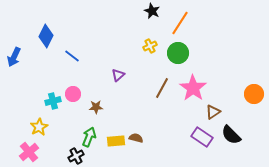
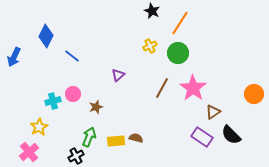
brown star: rotated 16 degrees counterclockwise
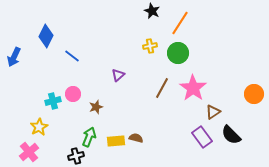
yellow cross: rotated 16 degrees clockwise
purple rectangle: rotated 20 degrees clockwise
black cross: rotated 14 degrees clockwise
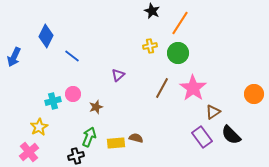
yellow rectangle: moved 2 px down
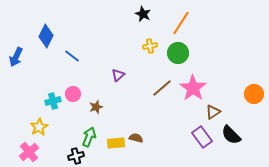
black star: moved 9 px left, 3 px down
orange line: moved 1 px right
blue arrow: moved 2 px right
brown line: rotated 20 degrees clockwise
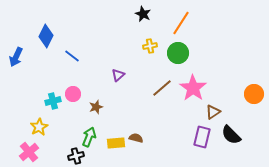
purple rectangle: rotated 50 degrees clockwise
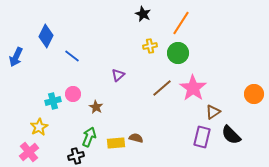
brown star: rotated 24 degrees counterclockwise
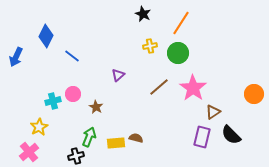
brown line: moved 3 px left, 1 px up
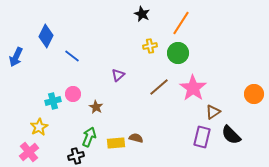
black star: moved 1 px left
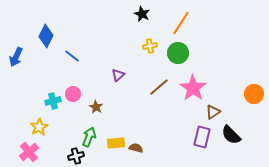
brown semicircle: moved 10 px down
